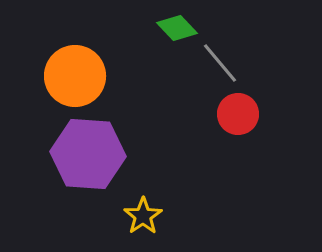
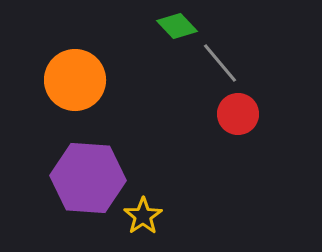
green diamond: moved 2 px up
orange circle: moved 4 px down
purple hexagon: moved 24 px down
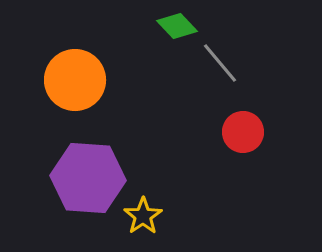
red circle: moved 5 px right, 18 px down
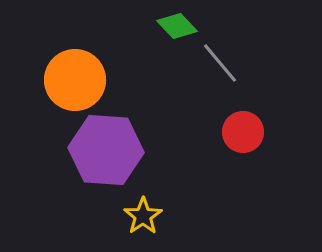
purple hexagon: moved 18 px right, 28 px up
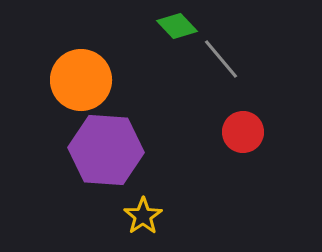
gray line: moved 1 px right, 4 px up
orange circle: moved 6 px right
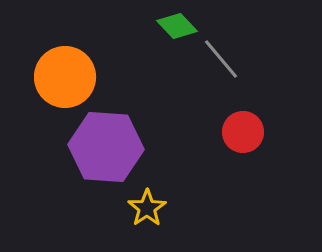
orange circle: moved 16 px left, 3 px up
purple hexagon: moved 3 px up
yellow star: moved 4 px right, 8 px up
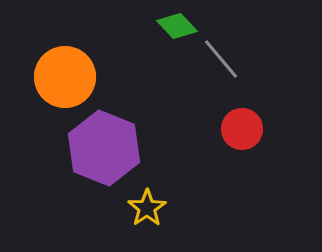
red circle: moved 1 px left, 3 px up
purple hexagon: moved 2 px left, 1 px down; rotated 18 degrees clockwise
